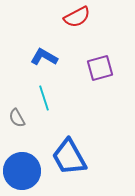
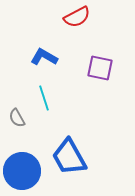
purple square: rotated 28 degrees clockwise
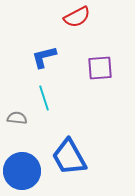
blue L-shape: rotated 44 degrees counterclockwise
purple square: rotated 16 degrees counterclockwise
gray semicircle: rotated 126 degrees clockwise
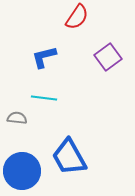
red semicircle: rotated 28 degrees counterclockwise
purple square: moved 8 px right, 11 px up; rotated 32 degrees counterclockwise
cyan line: rotated 65 degrees counterclockwise
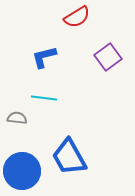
red semicircle: rotated 24 degrees clockwise
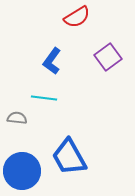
blue L-shape: moved 8 px right, 4 px down; rotated 40 degrees counterclockwise
